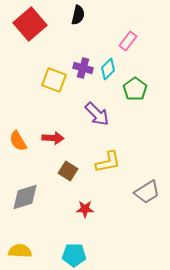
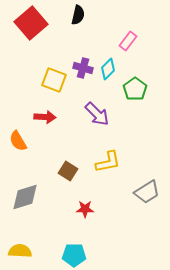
red square: moved 1 px right, 1 px up
red arrow: moved 8 px left, 21 px up
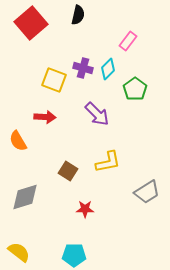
yellow semicircle: moved 1 px left, 1 px down; rotated 35 degrees clockwise
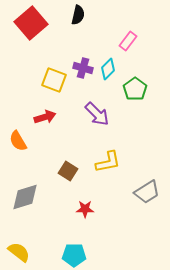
red arrow: rotated 20 degrees counterclockwise
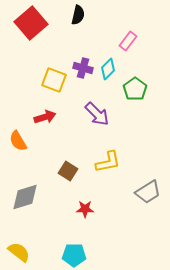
gray trapezoid: moved 1 px right
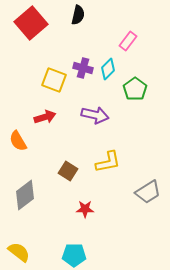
purple arrow: moved 2 px left, 1 px down; rotated 32 degrees counterclockwise
gray diamond: moved 2 px up; rotated 20 degrees counterclockwise
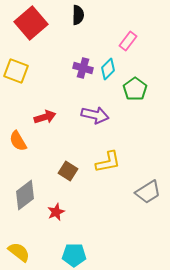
black semicircle: rotated 12 degrees counterclockwise
yellow square: moved 38 px left, 9 px up
red star: moved 29 px left, 3 px down; rotated 24 degrees counterclockwise
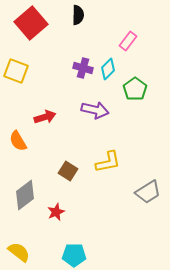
purple arrow: moved 5 px up
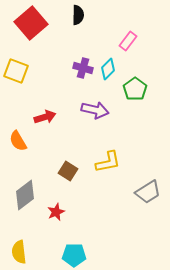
yellow semicircle: rotated 135 degrees counterclockwise
